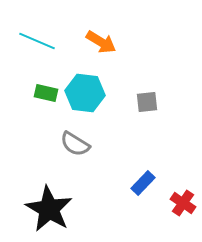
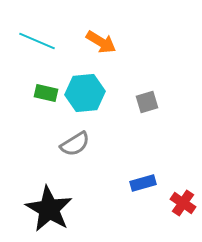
cyan hexagon: rotated 12 degrees counterclockwise
gray square: rotated 10 degrees counterclockwise
gray semicircle: rotated 64 degrees counterclockwise
blue rectangle: rotated 30 degrees clockwise
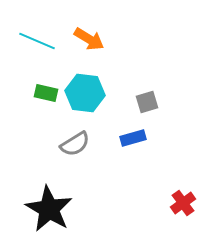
orange arrow: moved 12 px left, 3 px up
cyan hexagon: rotated 12 degrees clockwise
blue rectangle: moved 10 px left, 45 px up
red cross: rotated 20 degrees clockwise
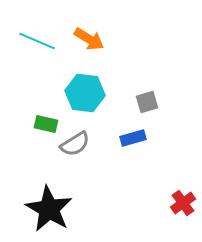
green rectangle: moved 31 px down
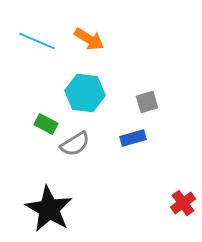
green rectangle: rotated 15 degrees clockwise
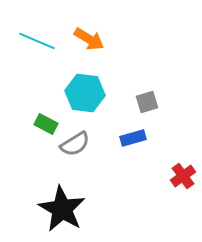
red cross: moved 27 px up
black star: moved 13 px right
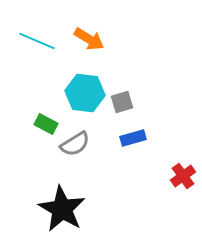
gray square: moved 25 px left
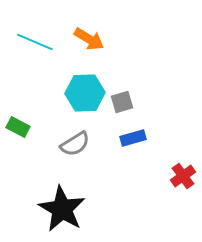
cyan line: moved 2 px left, 1 px down
cyan hexagon: rotated 9 degrees counterclockwise
green rectangle: moved 28 px left, 3 px down
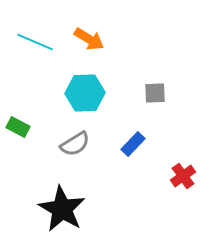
gray square: moved 33 px right, 9 px up; rotated 15 degrees clockwise
blue rectangle: moved 6 px down; rotated 30 degrees counterclockwise
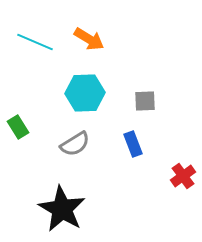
gray square: moved 10 px left, 8 px down
green rectangle: rotated 30 degrees clockwise
blue rectangle: rotated 65 degrees counterclockwise
